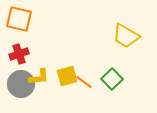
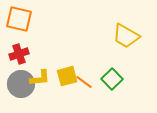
yellow L-shape: moved 1 px right, 1 px down
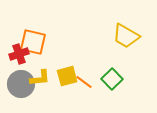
orange square: moved 14 px right, 23 px down
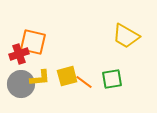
green square: rotated 35 degrees clockwise
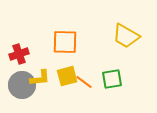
orange square: moved 32 px right; rotated 12 degrees counterclockwise
gray circle: moved 1 px right, 1 px down
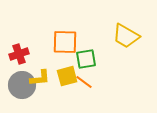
green square: moved 26 px left, 20 px up
